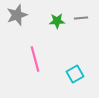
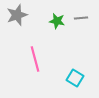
green star: rotated 14 degrees clockwise
cyan square: moved 4 px down; rotated 30 degrees counterclockwise
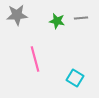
gray star: rotated 15 degrees clockwise
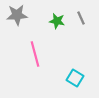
gray line: rotated 72 degrees clockwise
pink line: moved 5 px up
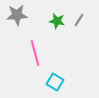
gray line: moved 2 px left, 2 px down; rotated 56 degrees clockwise
pink line: moved 1 px up
cyan square: moved 20 px left, 4 px down
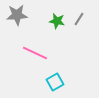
gray line: moved 1 px up
pink line: rotated 50 degrees counterclockwise
cyan square: rotated 30 degrees clockwise
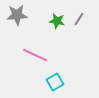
pink line: moved 2 px down
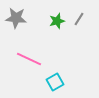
gray star: moved 1 px left, 3 px down; rotated 10 degrees clockwise
green star: rotated 28 degrees counterclockwise
pink line: moved 6 px left, 4 px down
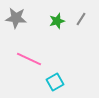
gray line: moved 2 px right
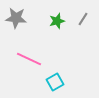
gray line: moved 2 px right
